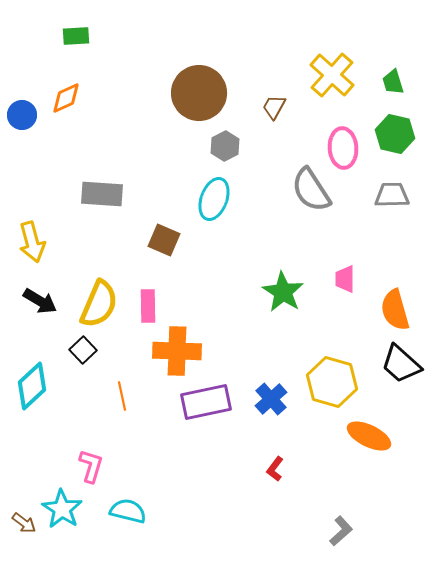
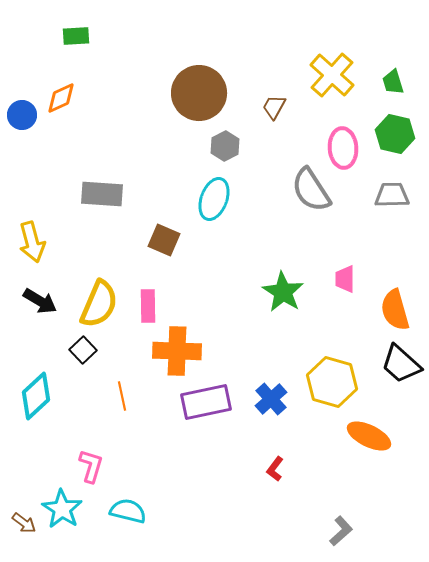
orange diamond: moved 5 px left
cyan diamond: moved 4 px right, 10 px down
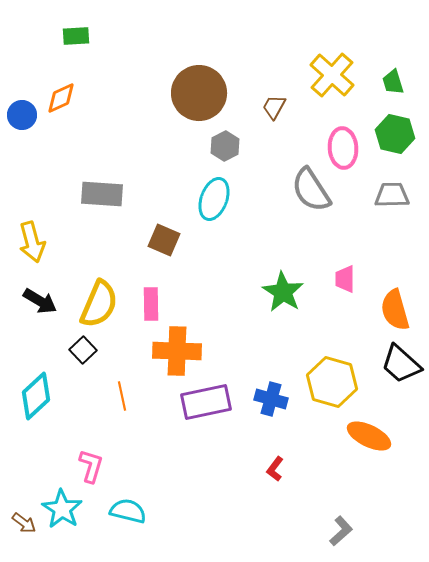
pink rectangle: moved 3 px right, 2 px up
blue cross: rotated 32 degrees counterclockwise
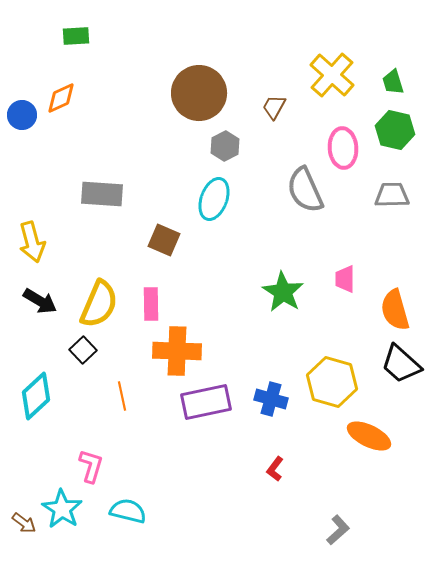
green hexagon: moved 4 px up
gray semicircle: moved 6 px left; rotated 9 degrees clockwise
gray L-shape: moved 3 px left, 1 px up
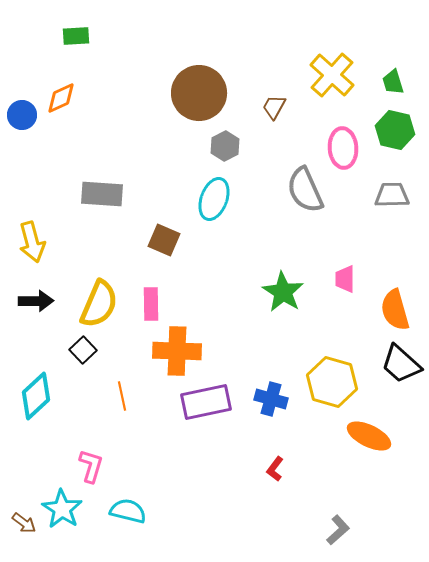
black arrow: moved 4 px left; rotated 32 degrees counterclockwise
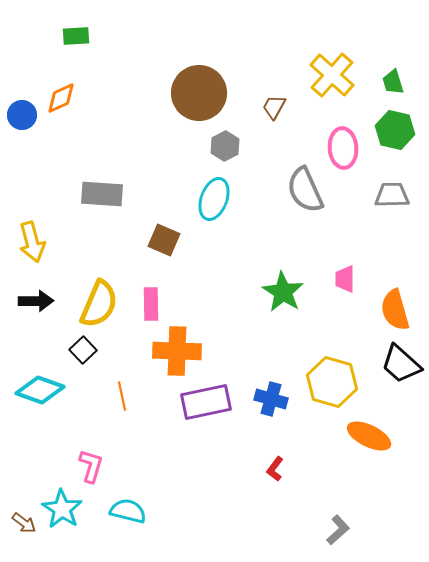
cyan diamond: moved 4 px right, 6 px up; rotated 63 degrees clockwise
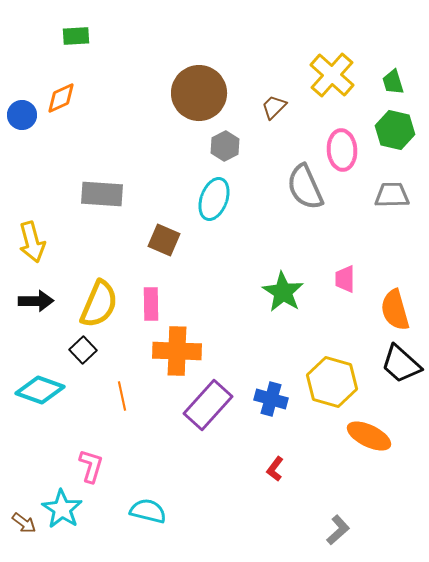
brown trapezoid: rotated 16 degrees clockwise
pink ellipse: moved 1 px left, 2 px down
gray semicircle: moved 3 px up
purple rectangle: moved 2 px right, 3 px down; rotated 36 degrees counterclockwise
cyan semicircle: moved 20 px right
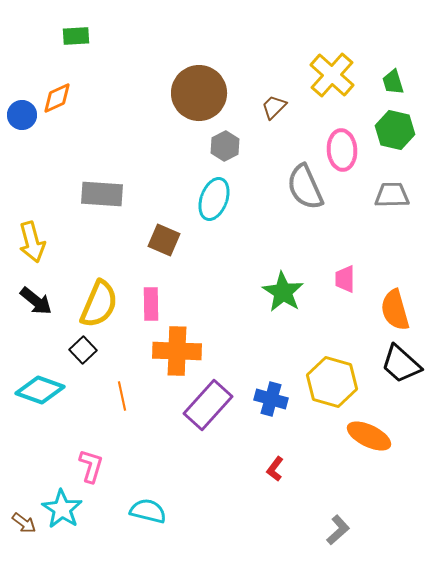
orange diamond: moved 4 px left
black arrow: rotated 40 degrees clockwise
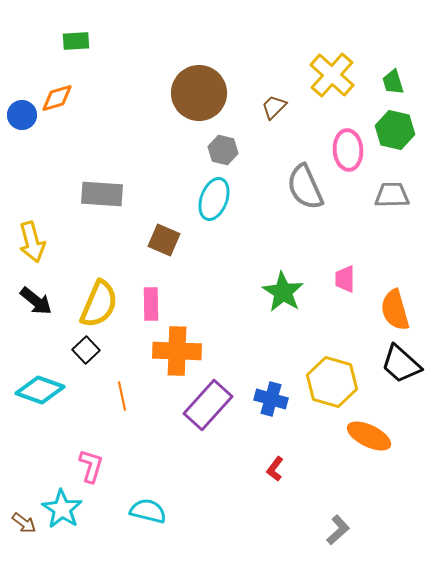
green rectangle: moved 5 px down
orange diamond: rotated 8 degrees clockwise
gray hexagon: moved 2 px left, 4 px down; rotated 20 degrees counterclockwise
pink ellipse: moved 6 px right
black square: moved 3 px right
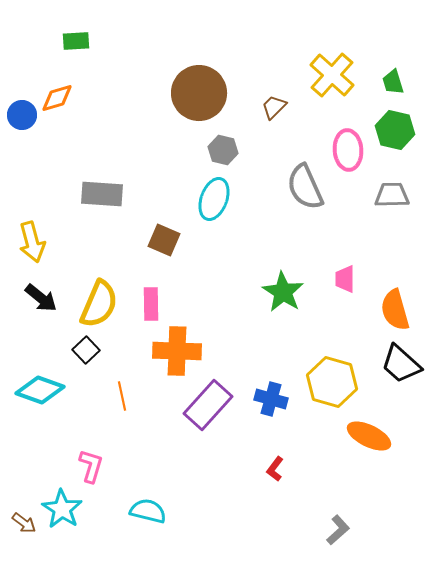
black arrow: moved 5 px right, 3 px up
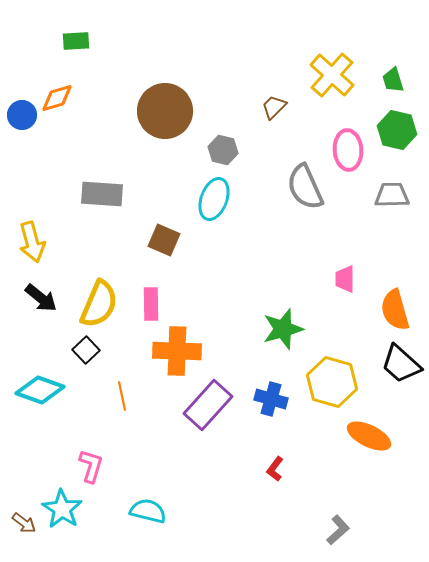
green trapezoid: moved 2 px up
brown circle: moved 34 px left, 18 px down
green hexagon: moved 2 px right
green star: moved 37 px down; rotated 24 degrees clockwise
